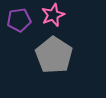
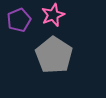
purple pentagon: rotated 15 degrees counterclockwise
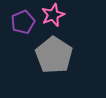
purple pentagon: moved 4 px right, 2 px down
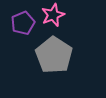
purple pentagon: moved 1 px down
